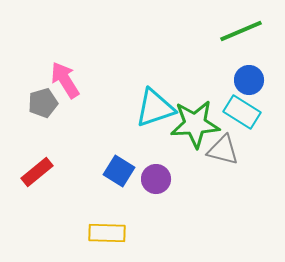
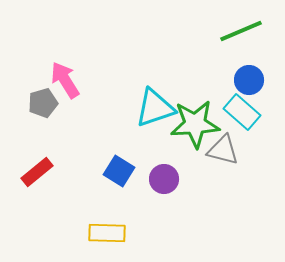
cyan rectangle: rotated 9 degrees clockwise
purple circle: moved 8 px right
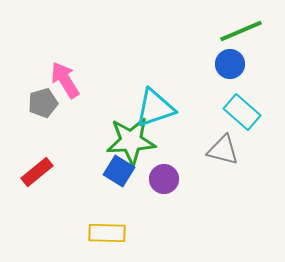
blue circle: moved 19 px left, 16 px up
green star: moved 64 px left, 17 px down
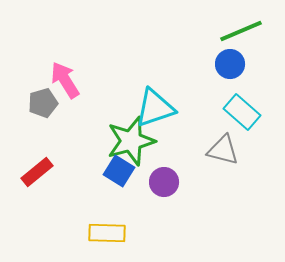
green star: rotated 12 degrees counterclockwise
purple circle: moved 3 px down
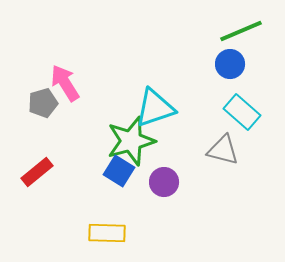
pink arrow: moved 3 px down
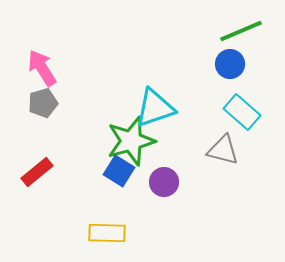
pink arrow: moved 23 px left, 15 px up
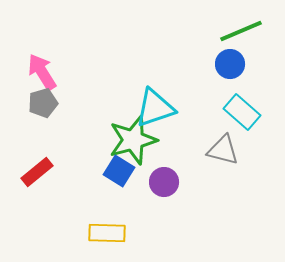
pink arrow: moved 4 px down
green star: moved 2 px right, 1 px up
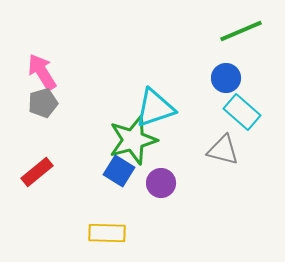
blue circle: moved 4 px left, 14 px down
purple circle: moved 3 px left, 1 px down
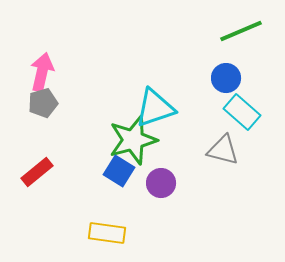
pink arrow: rotated 45 degrees clockwise
yellow rectangle: rotated 6 degrees clockwise
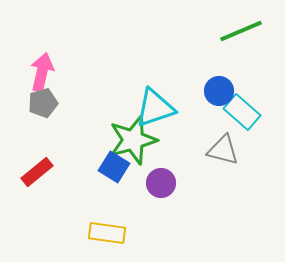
blue circle: moved 7 px left, 13 px down
blue square: moved 5 px left, 4 px up
